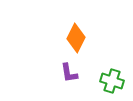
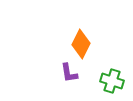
orange diamond: moved 5 px right, 6 px down
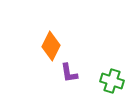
orange diamond: moved 30 px left, 2 px down
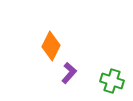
purple L-shape: rotated 130 degrees counterclockwise
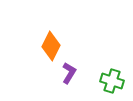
purple L-shape: rotated 10 degrees counterclockwise
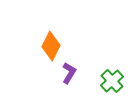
green cross: rotated 30 degrees clockwise
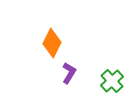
orange diamond: moved 1 px right, 3 px up
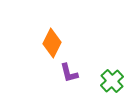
purple L-shape: rotated 135 degrees clockwise
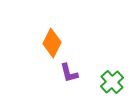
green cross: moved 1 px down
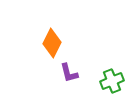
green cross: moved 1 px up; rotated 20 degrees clockwise
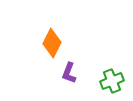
purple L-shape: rotated 35 degrees clockwise
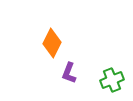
green cross: moved 1 px up
